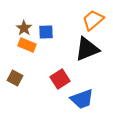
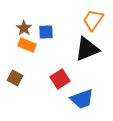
orange trapezoid: rotated 15 degrees counterclockwise
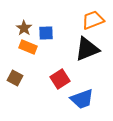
orange trapezoid: rotated 35 degrees clockwise
blue square: moved 1 px down
orange rectangle: moved 1 px right, 2 px down
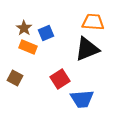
orange trapezoid: moved 2 px down; rotated 25 degrees clockwise
blue square: rotated 21 degrees counterclockwise
blue trapezoid: rotated 15 degrees clockwise
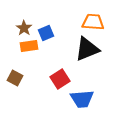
orange rectangle: moved 1 px right, 1 px up; rotated 30 degrees counterclockwise
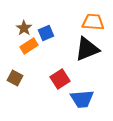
orange rectangle: rotated 24 degrees counterclockwise
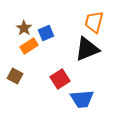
orange trapezoid: moved 1 px right; rotated 80 degrees counterclockwise
brown square: moved 2 px up
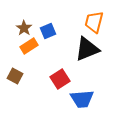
blue square: moved 2 px right, 2 px up
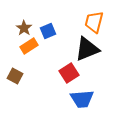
red square: moved 9 px right, 6 px up
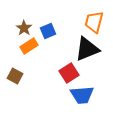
blue trapezoid: moved 4 px up
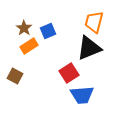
black triangle: moved 2 px right, 1 px up
